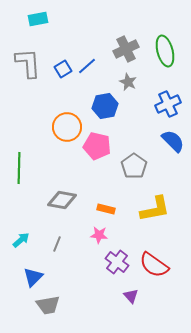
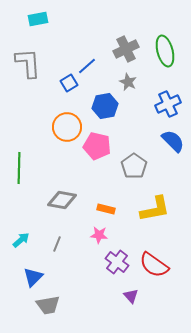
blue square: moved 6 px right, 14 px down
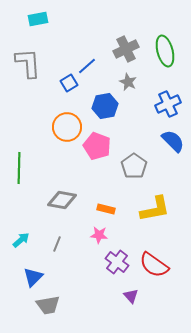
pink pentagon: rotated 8 degrees clockwise
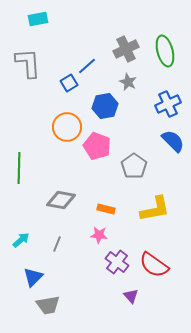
gray diamond: moved 1 px left
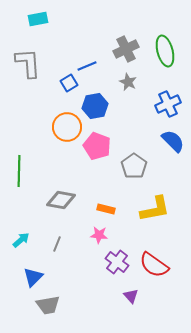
blue line: rotated 18 degrees clockwise
blue hexagon: moved 10 px left
green line: moved 3 px down
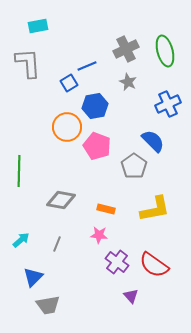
cyan rectangle: moved 7 px down
blue semicircle: moved 20 px left
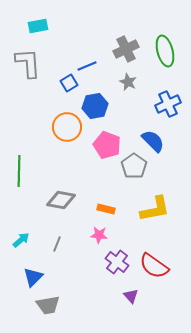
pink pentagon: moved 10 px right, 1 px up
red semicircle: moved 1 px down
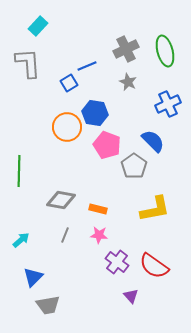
cyan rectangle: rotated 36 degrees counterclockwise
blue hexagon: moved 7 px down; rotated 20 degrees clockwise
orange rectangle: moved 8 px left
gray line: moved 8 px right, 9 px up
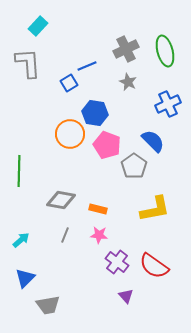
orange circle: moved 3 px right, 7 px down
blue triangle: moved 8 px left, 1 px down
purple triangle: moved 5 px left
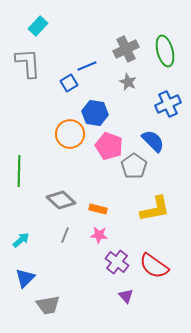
pink pentagon: moved 2 px right, 1 px down
gray diamond: rotated 32 degrees clockwise
